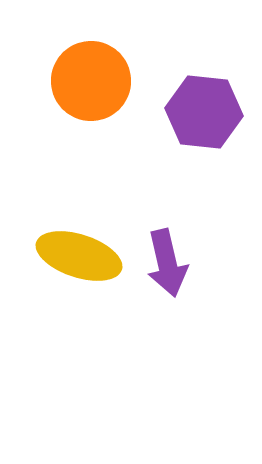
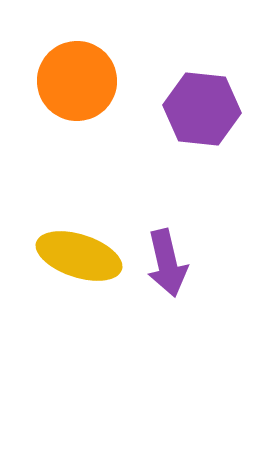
orange circle: moved 14 px left
purple hexagon: moved 2 px left, 3 px up
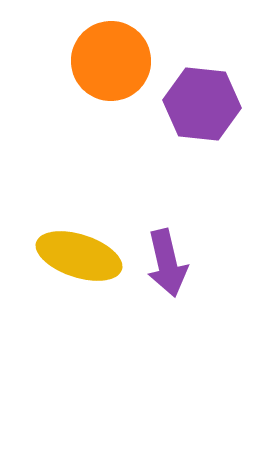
orange circle: moved 34 px right, 20 px up
purple hexagon: moved 5 px up
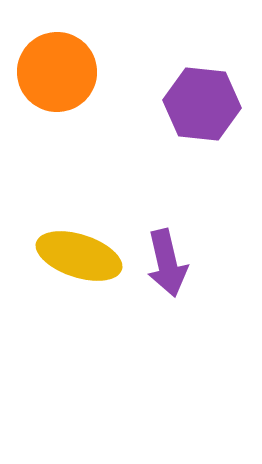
orange circle: moved 54 px left, 11 px down
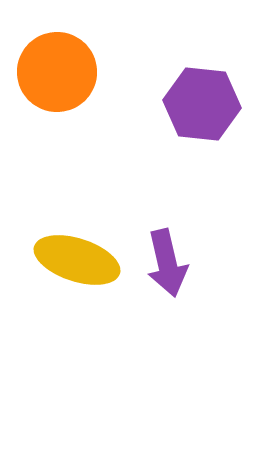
yellow ellipse: moved 2 px left, 4 px down
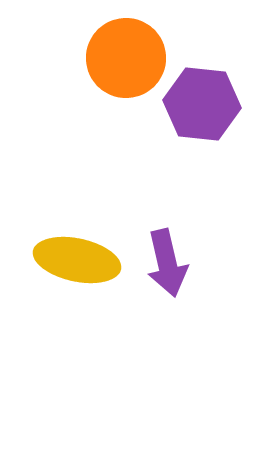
orange circle: moved 69 px right, 14 px up
yellow ellipse: rotated 6 degrees counterclockwise
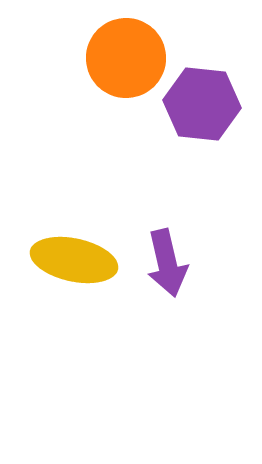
yellow ellipse: moved 3 px left
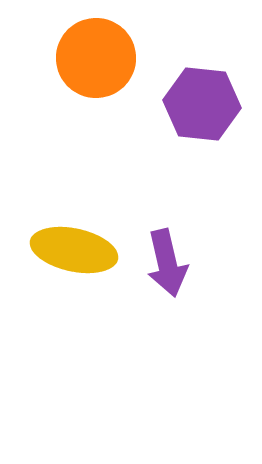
orange circle: moved 30 px left
yellow ellipse: moved 10 px up
